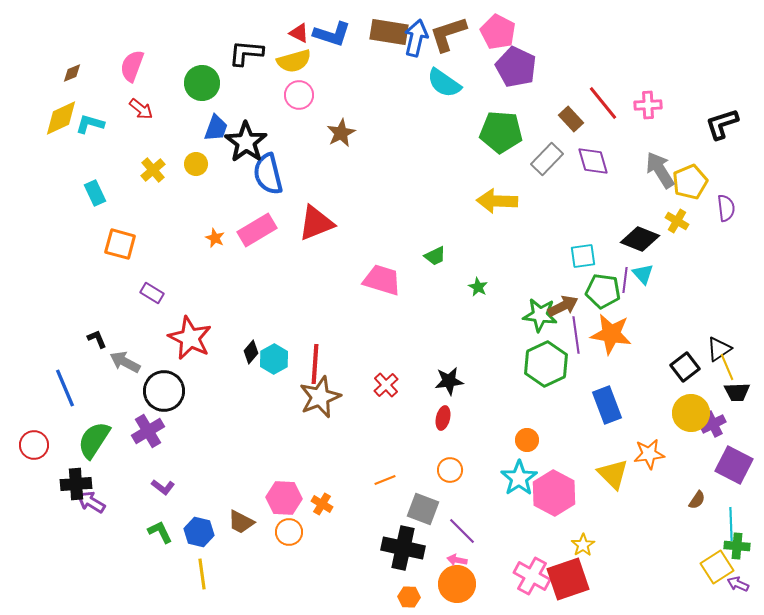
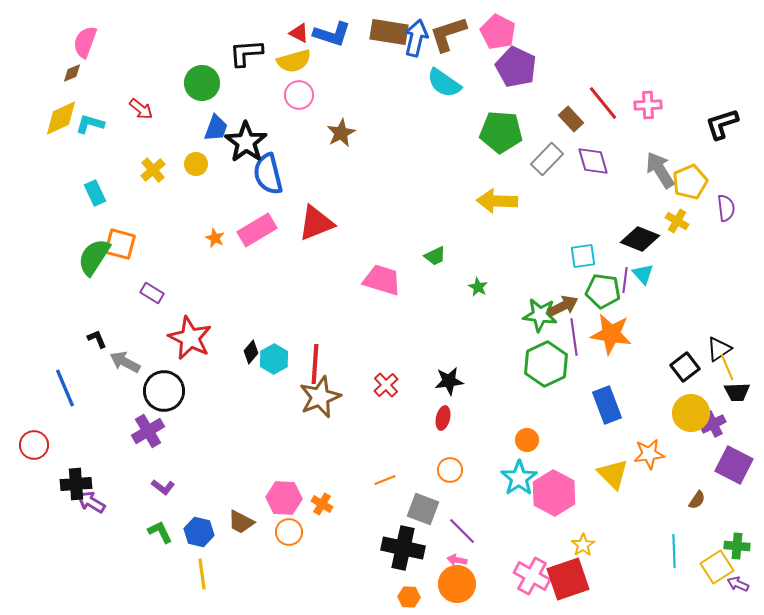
black L-shape at (246, 53): rotated 9 degrees counterclockwise
pink semicircle at (132, 66): moved 47 px left, 24 px up
purple line at (576, 335): moved 2 px left, 2 px down
green semicircle at (94, 440): moved 183 px up
cyan line at (731, 524): moved 57 px left, 27 px down
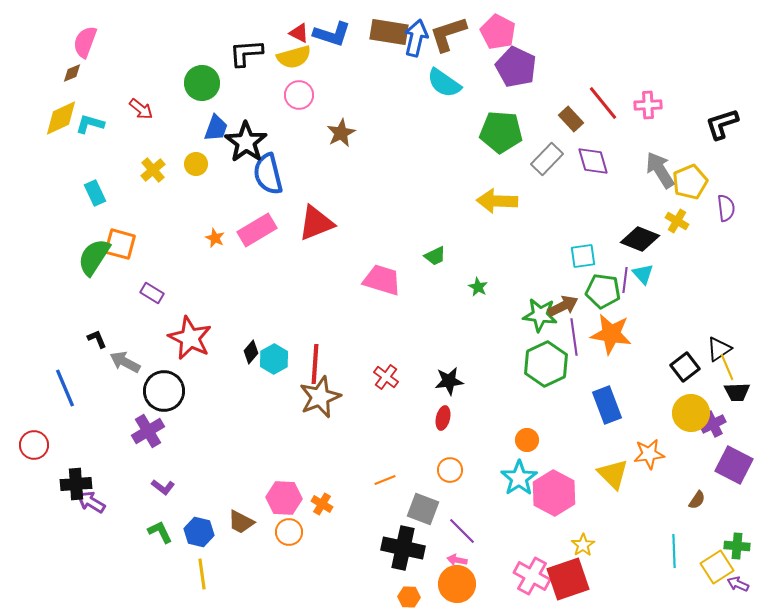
yellow semicircle at (294, 61): moved 4 px up
red cross at (386, 385): moved 8 px up; rotated 10 degrees counterclockwise
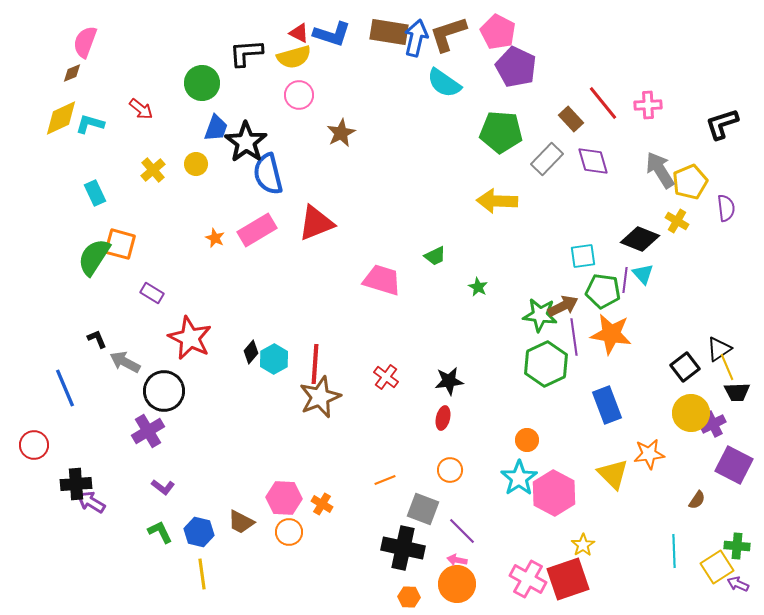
pink cross at (532, 576): moved 4 px left, 3 px down
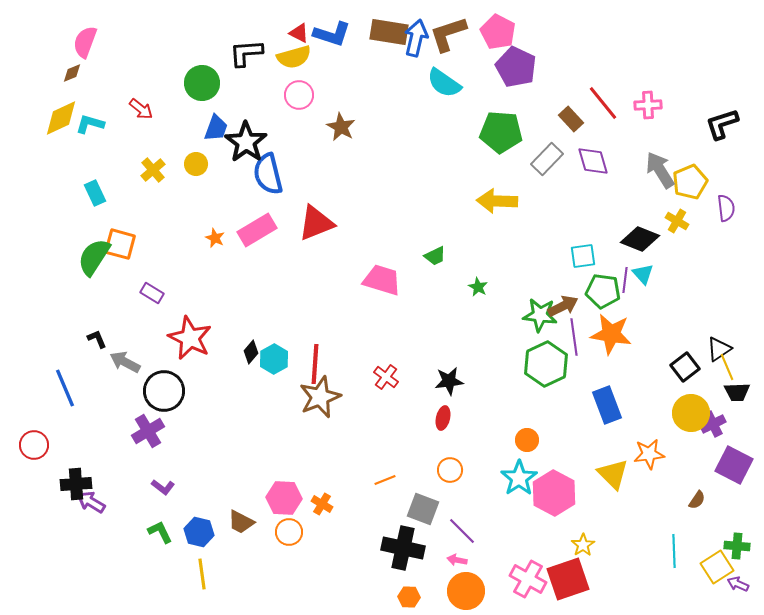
brown star at (341, 133): moved 6 px up; rotated 16 degrees counterclockwise
orange circle at (457, 584): moved 9 px right, 7 px down
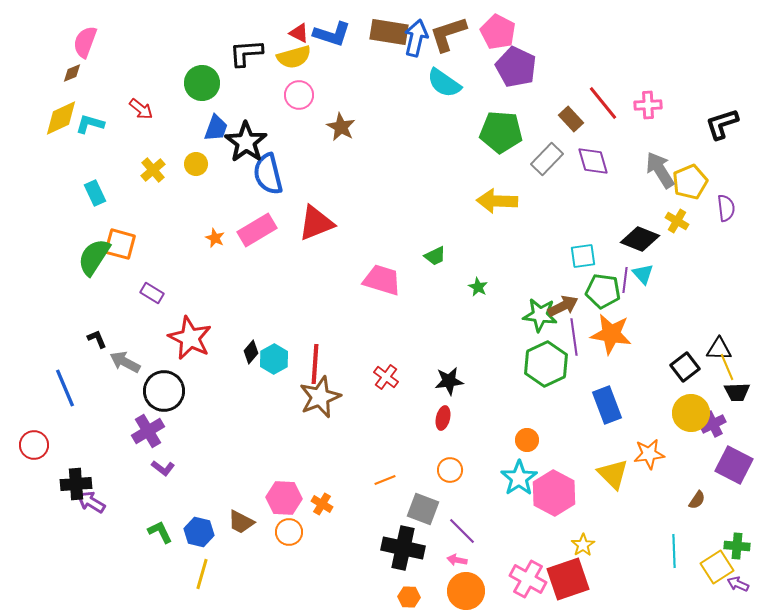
black triangle at (719, 349): rotated 36 degrees clockwise
purple L-shape at (163, 487): moved 19 px up
yellow line at (202, 574): rotated 24 degrees clockwise
